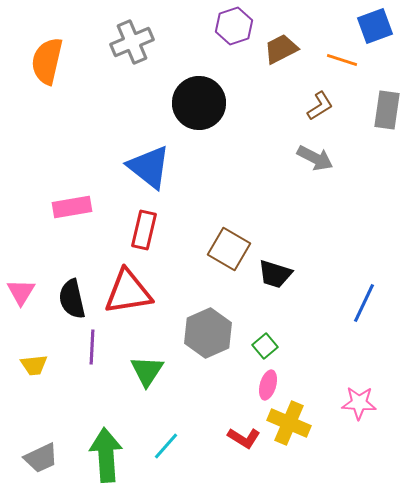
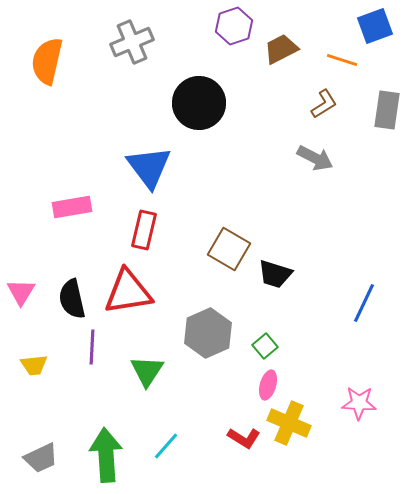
brown L-shape: moved 4 px right, 2 px up
blue triangle: rotated 15 degrees clockwise
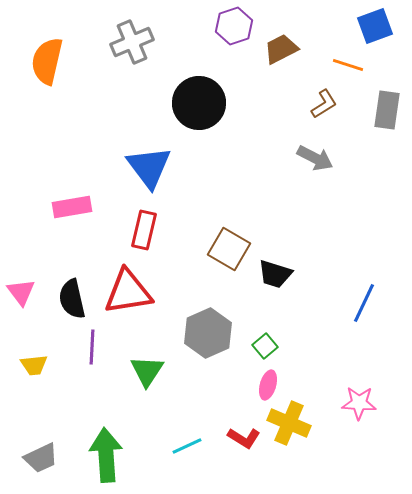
orange line: moved 6 px right, 5 px down
pink triangle: rotated 8 degrees counterclockwise
cyan line: moved 21 px right; rotated 24 degrees clockwise
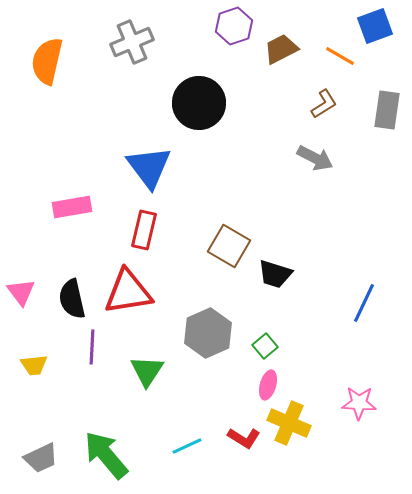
orange line: moved 8 px left, 9 px up; rotated 12 degrees clockwise
brown square: moved 3 px up
green arrow: rotated 36 degrees counterclockwise
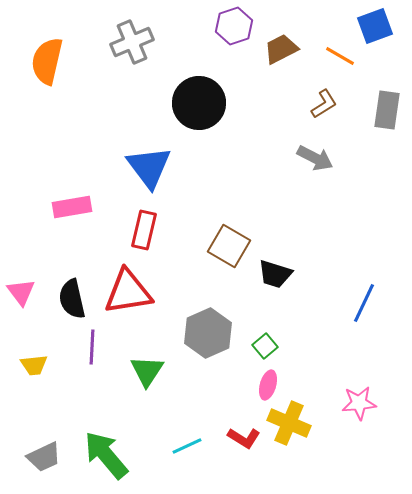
pink star: rotated 8 degrees counterclockwise
gray trapezoid: moved 3 px right, 1 px up
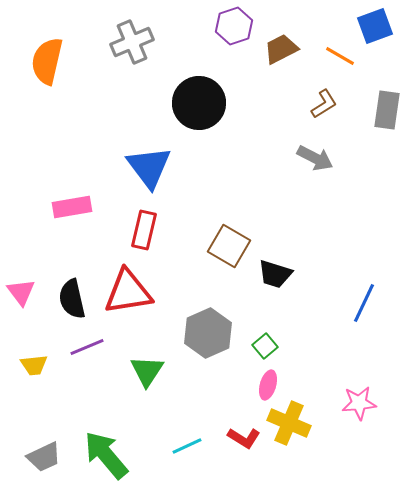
purple line: moved 5 px left; rotated 64 degrees clockwise
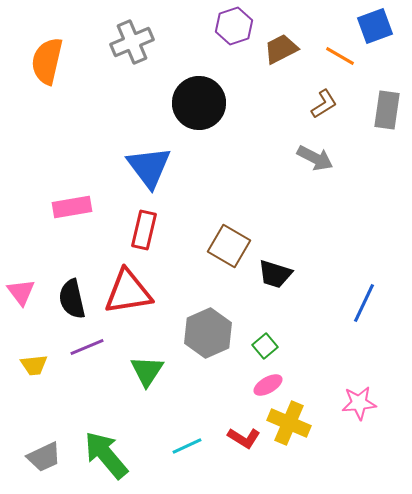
pink ellipse: rotated 44 degrees clockwise
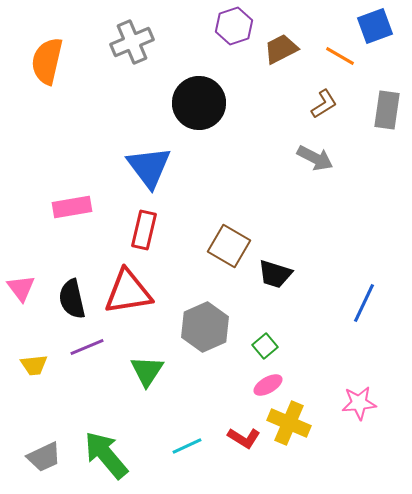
pink triangle: moved 4 px up
gray hexagon: moved 3 px left, 6 px up
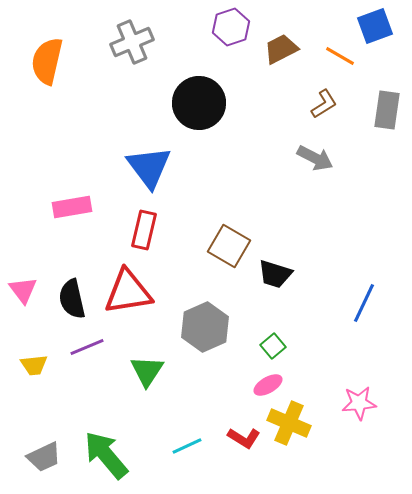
purple hexagon: moved 3 px left, 1 px down
pink triangle: moved 2 px right, 2 px down
green square: moved 8 px right
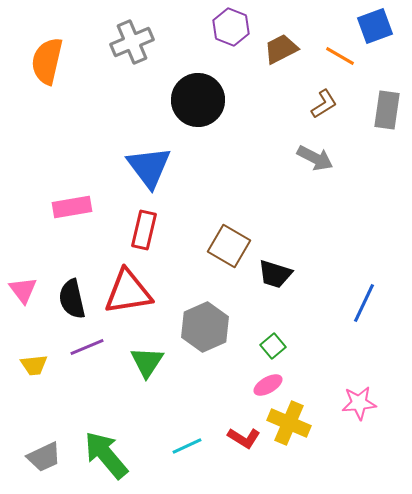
purple hexagon: rotated 21 degrees counterclockwise
black circle: moved 1 px left, 3 px up
green triangle: moved 9 px up
